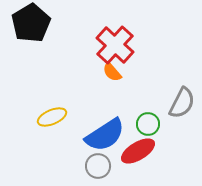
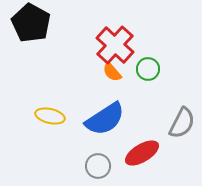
black pentagon: rotated 12 degrees counterclockwise
gray semicircle: moved 20 px down
yellow ellipse: moved 2 px left, 1 px up; rotated 36 degrees clockwise
green circle: moved 55 px up
blue semicircle: moved 16 px up
red ellipse: moved 4 px right, 2 px down
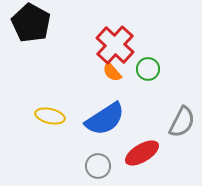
gray semicircle: moved 1 px up
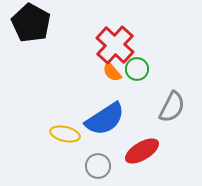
green circle: moved 11 px left
yellow ellipse: moved 15 px right, 18 px down
gray semicircle: moved 10 px left, 15 px up
red ellipse: moved 2 px up
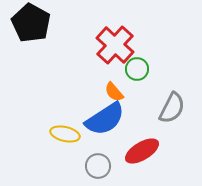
orange semicircle: moved 2 px right, 20 px down
gray semicircle: moved 1 px down
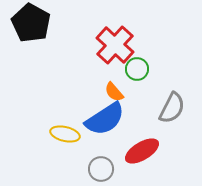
gray circle: moved 3 px right, 3 px down
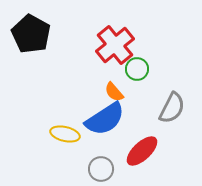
black pentagon: moved 11 px down
red cross: rotated 9 degrees clockwise
red ellipse: rotated 12 degrees counterclockwise
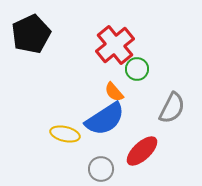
black pentagon: rotated 18 degrees clockwise
